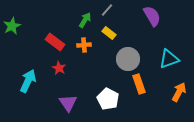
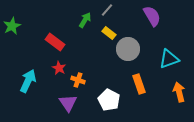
orange cross: moved 6 px left, 35 px down; rotated 24 degrees clockwise
gray circle: moved 10 px up
orange arrow: rotated 42 degrees counterclockwise
white pentagon: moved 1 px right, 1 px down
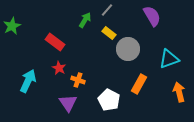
orange rectangle: rotated 48 degrees clockwise
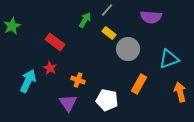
purple semicircle: moved 1 px left, 1 px down; rotated 125 degrees clockwise
red star: moved 9 px left
orange arrow: moved 1 px right
white pentagon: moved 2 px left; rotated 15 degrees counterclockwise
